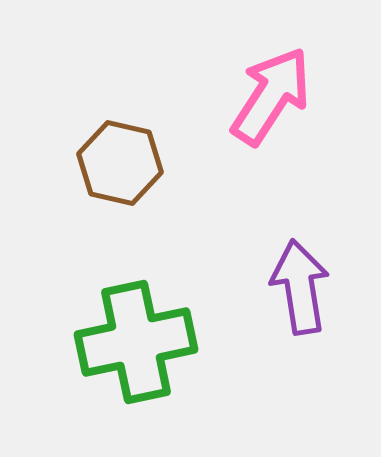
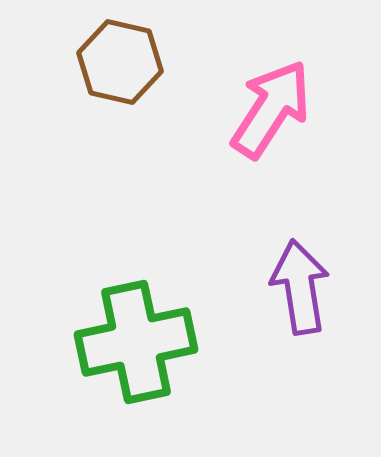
pink arrow: moved 13 px down
brown hexagon: moved 101 px up
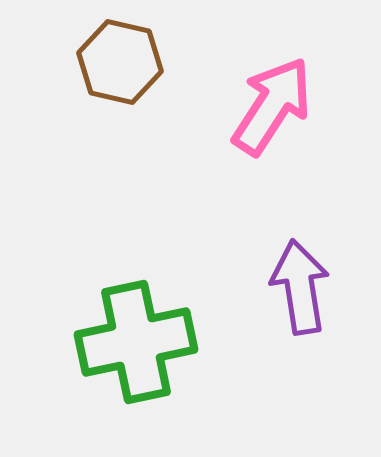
pink arrow: moved 1 px right, 3 px up
